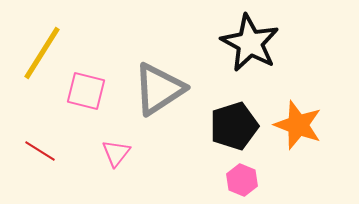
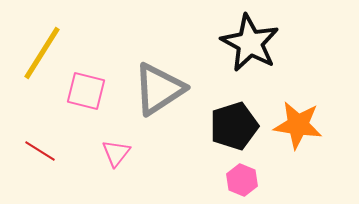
orange star: rotated 12 degrees counterclockwise
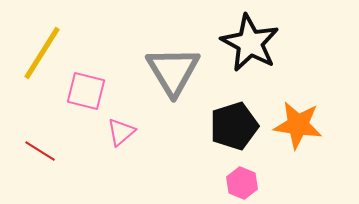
gray triangle: moved 14 px right, 18 px up; rotated 28 degrees counterclockwise
pink triangle: moved 5 px right, 21 px up; rotated 12 degrees clockwise
pink hexagon: moved 3 px down
